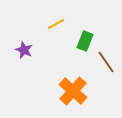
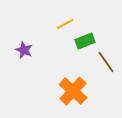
yellow line: moved 9 px right
green rectangle: rotated 48 degrees clockwise
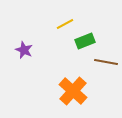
brown line: rotated 45 degrees counterclockwise
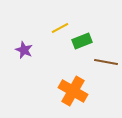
yellow line: moved 5 px left, 4 px down
green rectangle: moved 3 px left
orange cross: rotated 12 degrees counterclockwise
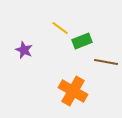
yellow line: rotated 66 degrees clockwise
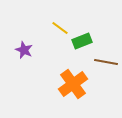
orange cross: moved 7 px up; rotated 24 degrees clockwise
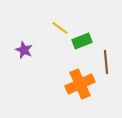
brown line: rotated 75 degrees clockwise
orange cross: moved 7 px right; rotated 12 degrees clockwise
